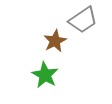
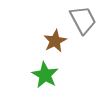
gray trapezoid: rotated 84 degrees counterclockwise
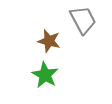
brown star: moved 6 px left; rotated 30 degrees counterclockwise
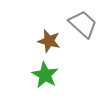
gray trapezoid: moved 4 px down; rotated 20 degrees counterclockwise
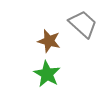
green star: moved 2 px right, 1 px up
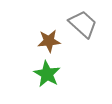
brown star: rotated 20 degrees counterclockwise
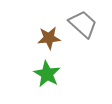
brown star: moved 3 px up
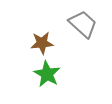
brown star: moved 7 px left, 5 px down
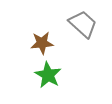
green star: moved 1 px right, 1 px down
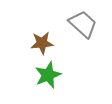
green star: rotated 20 degrees clockwise
